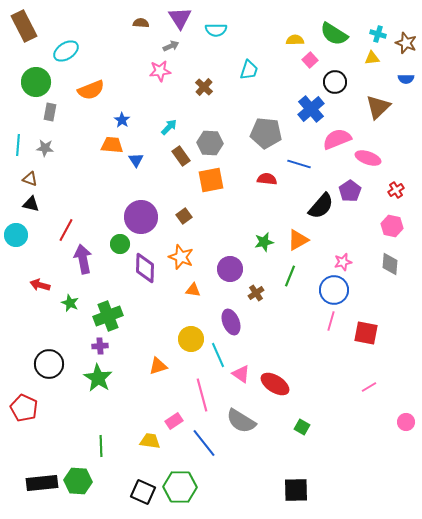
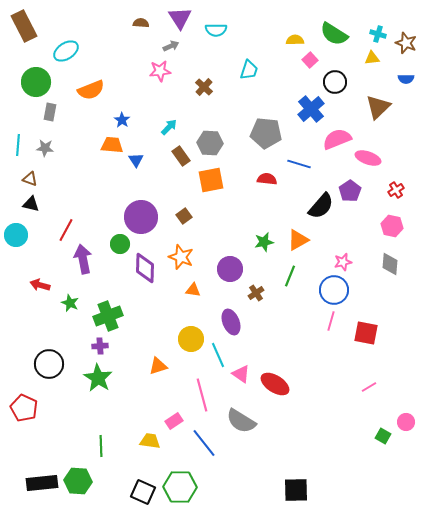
green square at (302, 427): moved 81 px right, 9 px down
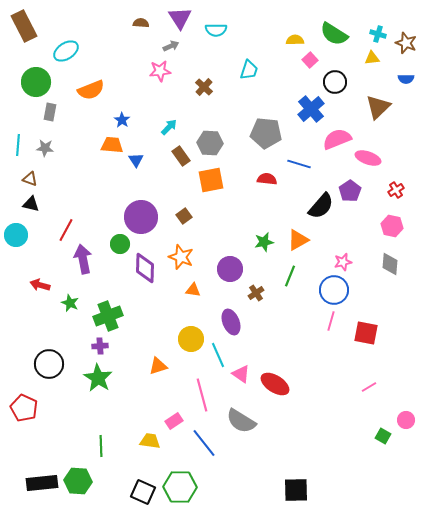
pink circle at (406, 422): moved 2 px up
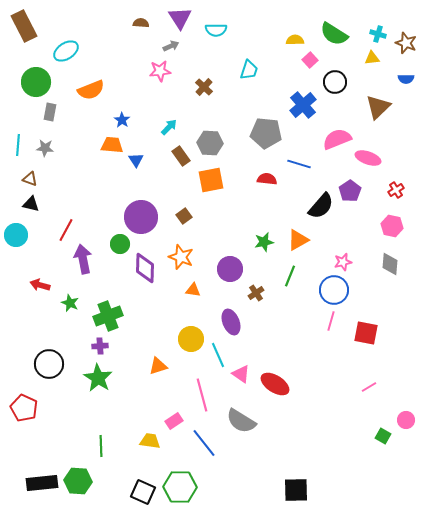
blue cross at (311, 109): moved 8 px left, 4 px up
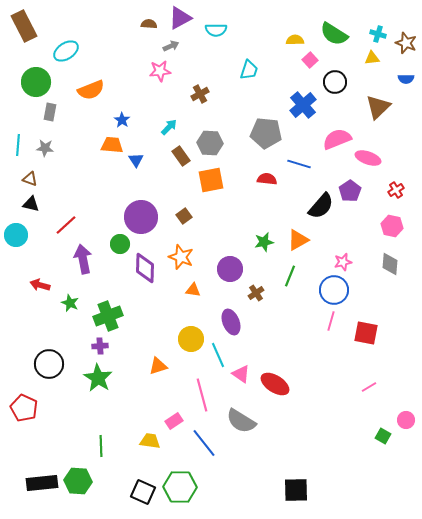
purple triangle at (180, 18): rotated 35 degrees clockwise
brown semicircle at (141, 23): moved 8 px right, 1 px down
brown cross at (204, 87): moved 4 px left, 7 px down; rotated 18 degrees clockwise
red line at (66, 230): moved 5 px up; rotated 20 degrees clockwise
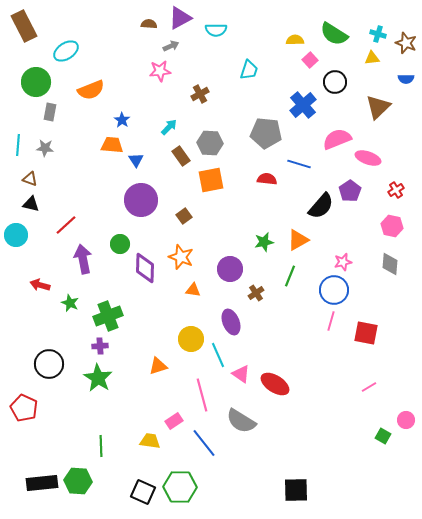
purple circle at (141, 217): moved 17 px up
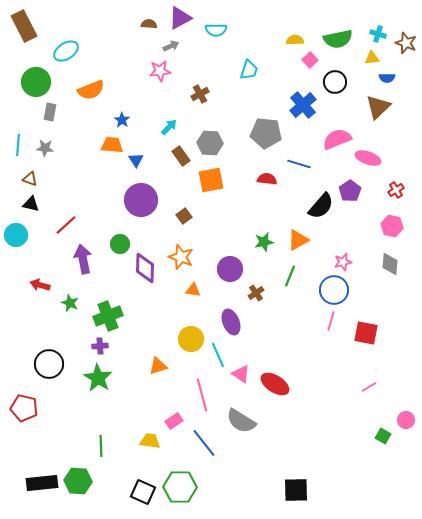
green semicircle at (334, 34): moved 4 px right, 5 px down; rotated 44 degrees counterclockwise
blue semicircle at (406, 79): moved 19 px left, 1 px up
red pentagon at (24, 408): rotated 12 degrees counterclockwise
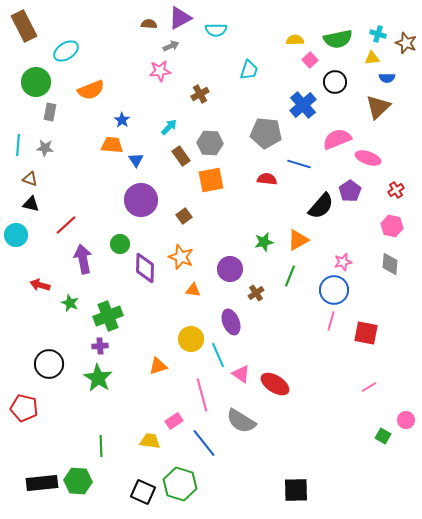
green hexagon at (180, 487): moved 3 px up; rotated 16 degrees clockwise
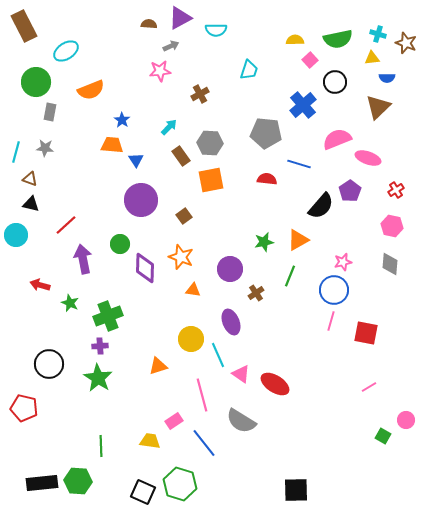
cyan line at (18, 145): moved 2 px left, 7 px down; rotated 10 degrees clockwise
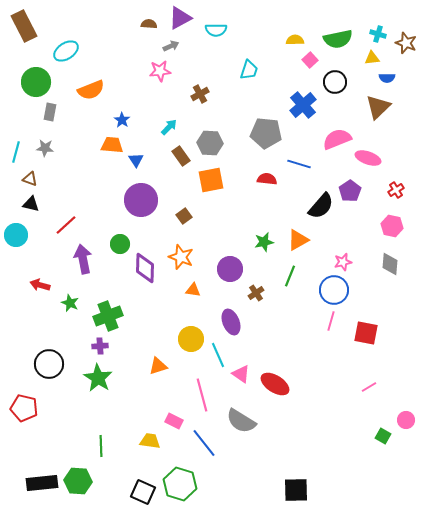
pink rectangle at (174, 421): rotated 60 degrees clockwise
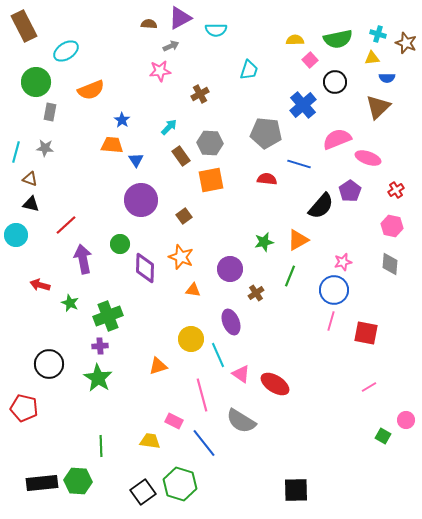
black square at (143, 492): rotated 30 degrees clockwise
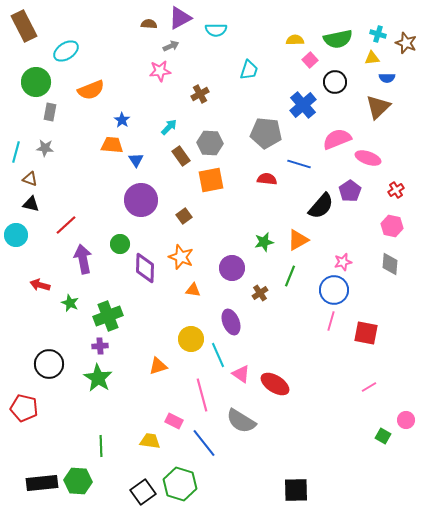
purple circle at (230, 269): moved 2 px right, 1 px up
brown cross at (256, 293): moved 4 px right
